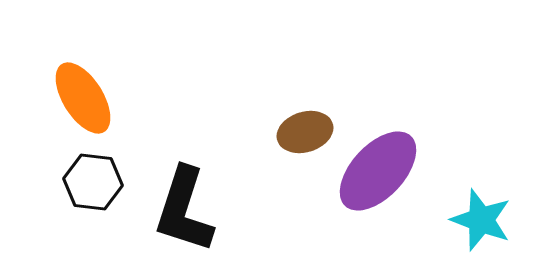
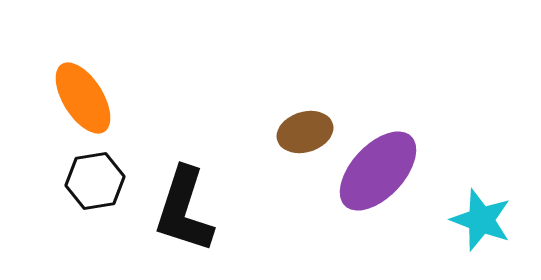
black hexagon: moved 2 px right, 1 px up; rotated 16 degrees counterclockwise
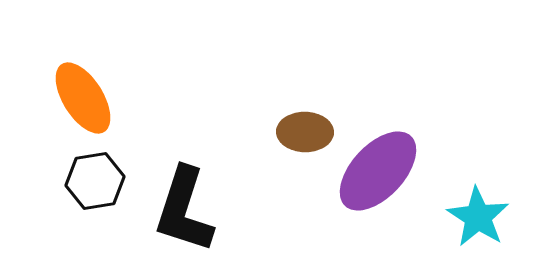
brown ellipse: rotated 18 degrees clockwise
cyan star: moved 3 px left, 3 px up; rotated 12 degrees clockwise
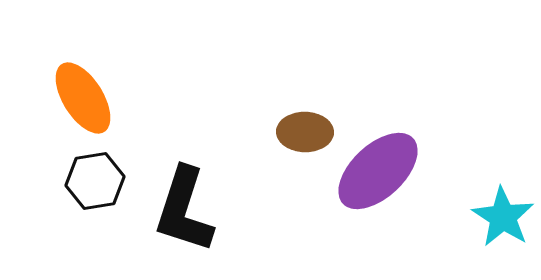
purple ellipse: rotated 4 degrees clockwise
cyan star: moved 25 px right
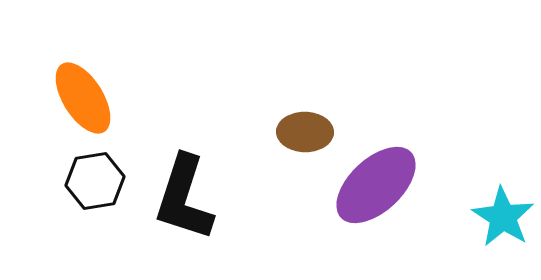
purple ellipse: moved 2 px left, 14 px down
black L-shape: moved 12 px up
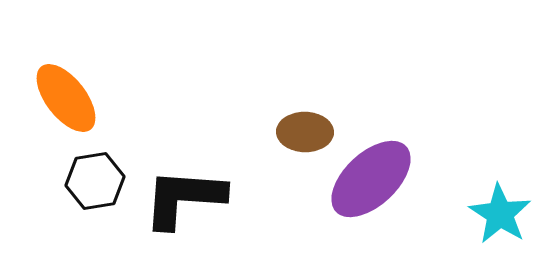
orange ellipse: moved 17 px left; rotated 6 degrees counterclockwise
purple ellipse: moved 5 px left, 6 px up
black L-shape: rotated 76 degrees clockwise
cyan star: moved 3 px left, 3 px up
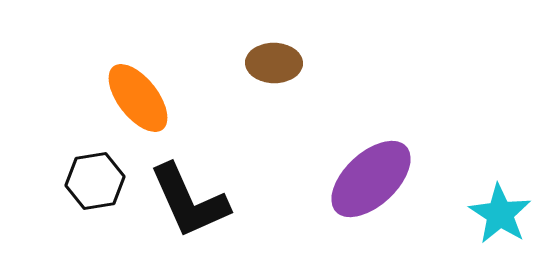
orange ellipse: moved 72 px right
brown ellipse: moved 31 px left, 69 px up
black L-shape: moved 5 px right, 3 px down; rotated 118 degrees counterclockwise
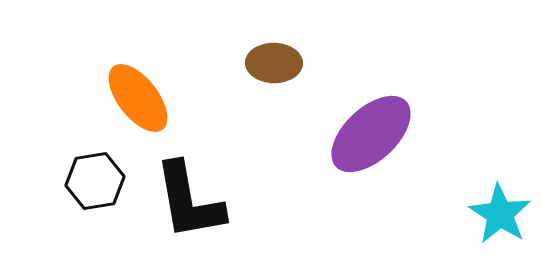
purple ellipse: moved 45 px up
black L-shape: rotated 14 degrees clockwise
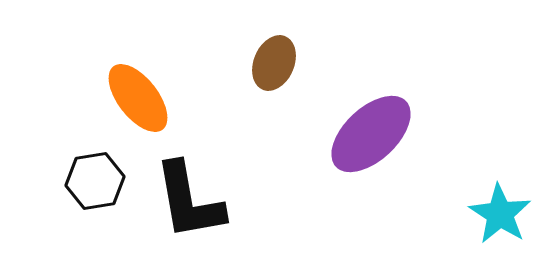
brown ellipse: rotated 68 degrees counterclockwise
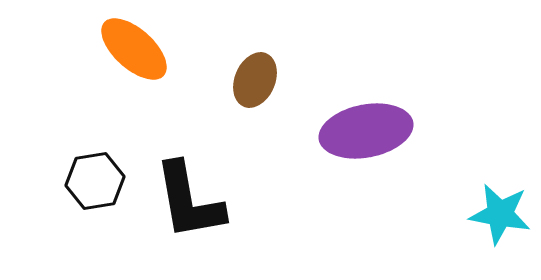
brown ellipse: moved 19 px left, 17 px down
orange ellipse: moved 4 px left, 49 px up; rotated 10 degrees counterclockwise
purple ellipse: moved 5 px left, 3 px up; rotated 32 degrees clockwise
cyan star: rotated 22 degrees counterclockwise
